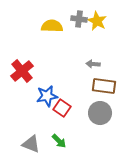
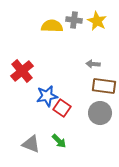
gray cross: moved 5 px left, 1 px down
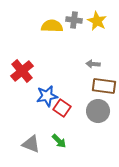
gray circle: moved 2 px left, 2 px up
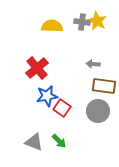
gray cross: moved 8 px right, 2 px down
red cross: moved 15 px right, 3 px up
gray triangle: moved 3 px right, 2 px up
